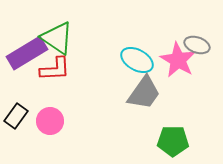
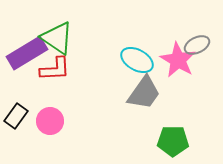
gray ellipse: rotated 45 degrees counterclockwise
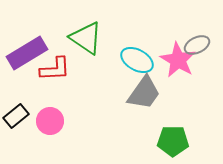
green triangle: moved 29 px right
black rectangle: rotated 15 degrees clockwise
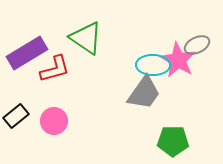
cyan ellipse: moved 16 px right, 5 px down; rotated 28 degrees counterclockwise
red L-shape: rotated 12 degrees counterclockwise
pink circle: moved 4 px right
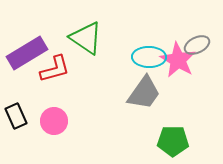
cyan ellipse: moved 4 px left, 8 px up
black rectangle: rotated 75 degrees counterclockwise
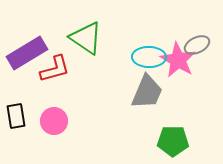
gray trapezoid: moved 3 px right, 1 px up; rotated 12 degrees counterclockwise
black rectangle: rotated 15 degrees clockwise
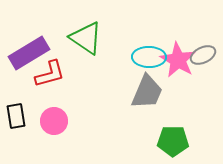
gray ellipse: moved 6 px right, 10 px down
purple rectangle: moved 2 px right
red L-shape: moved 5 px left, 5 px down
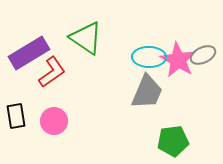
red L-shape: moved 2 px right, 2 px up; rotated 20 degrees counterclockwise
green pentagon: rotated 8 degrees counterclockwise
